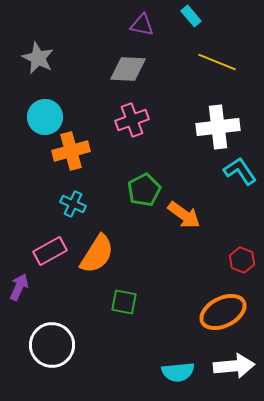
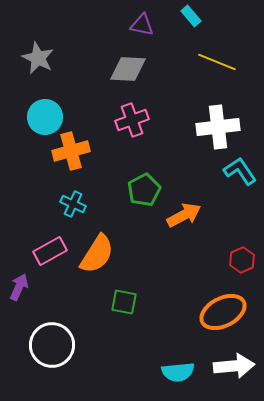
orange arrow: rotated 64 degrees counterclockwise
red hexagon: rotated 15 degrees clockwise
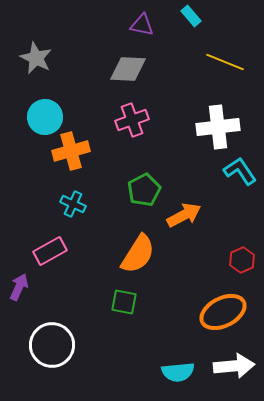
gray star: moved 2 px left
yellow line: moved 8 px right
orange semicircle: moved 41 px right
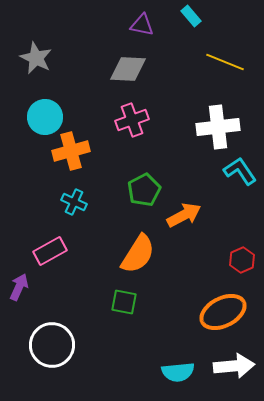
cyan cross: moved 1 px right, 2 px up
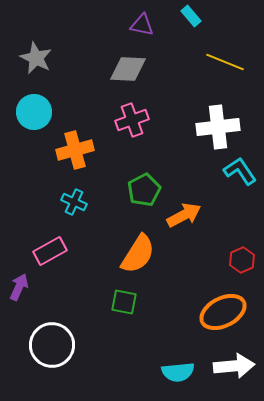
cyan circle: moved 11 px left, 5 px up
orange cross: moved 4 px right, 1 px up
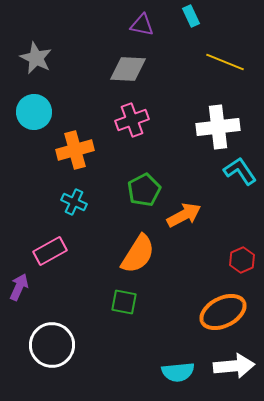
cyan rectangle: rotated 15 degrees clockwise
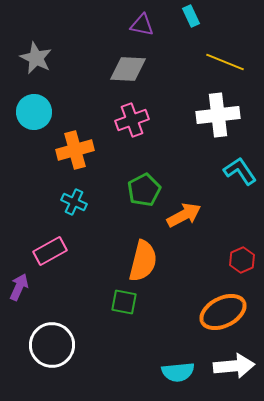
white cross: moved 12 px up
orange semicircle: moved 5 px right, 7 px down; rotated 18 degrees counterclockwise
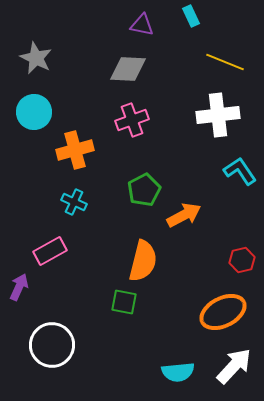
red hexagon: rotated 10 degrees clockwise
white arrow: rotated 42 degrees counterclockwise
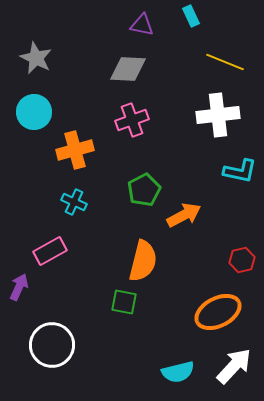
cyan L-shape: rotated 136 degrees clockwise
orange ellipse: moved 5 px left
cyan semicircle: rotated 8 degrees counterclockwise
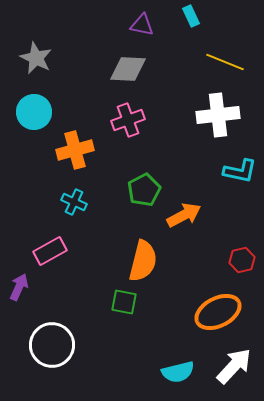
pink cross: moved 4 px left
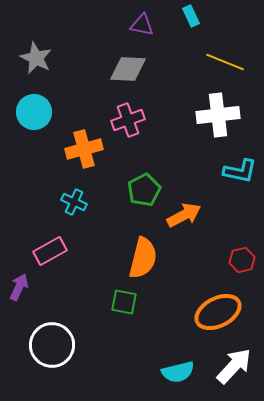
orange cross: moved 9 px right, 1 px up
orange semicircle: moved 3 px up
